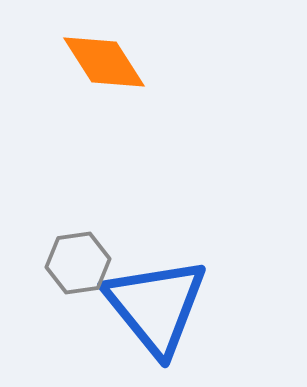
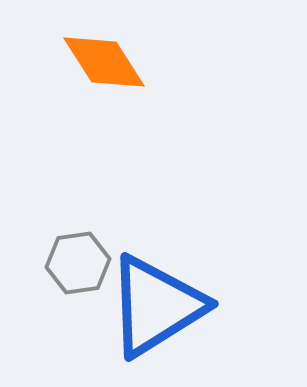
blue triangle: rotated 37 degrees clockwise
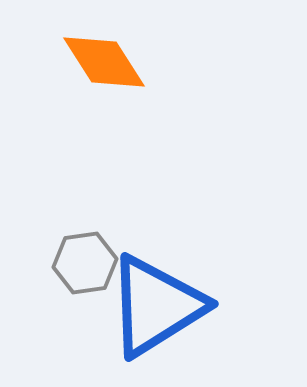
gray hexagon: moved 7 px right
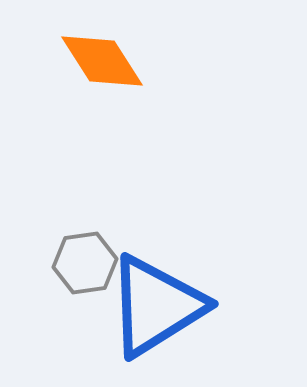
orange diamond: moved 2 px left, 1 px up
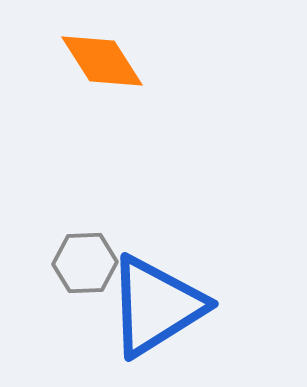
gray hexagon: rotated 6 degrees clockwise
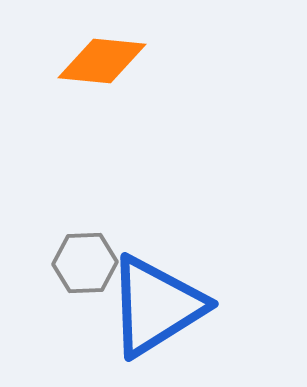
orange diamond: rotated 52 degrees counterclockwise
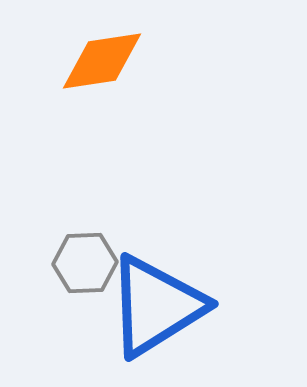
orange diamond: rotated 14 degrees counterclockwise
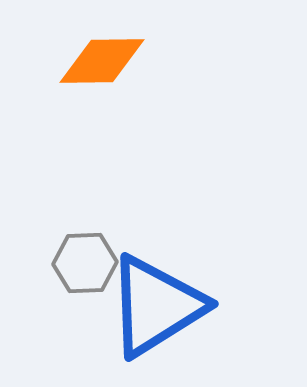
orange diamond: rotated 8 degrees clockwise
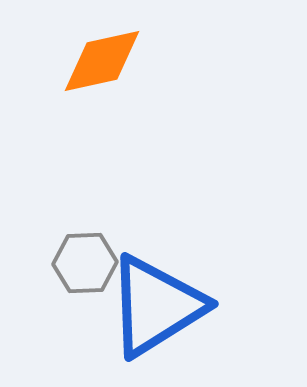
orange diamond: rotated 12 degrees counterclockwise
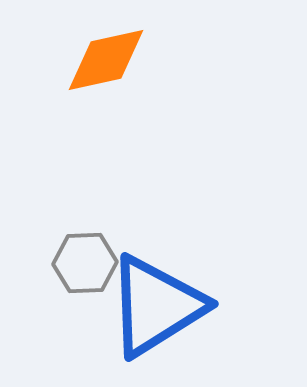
orange diamond: moved 4 px right, 1 px up
